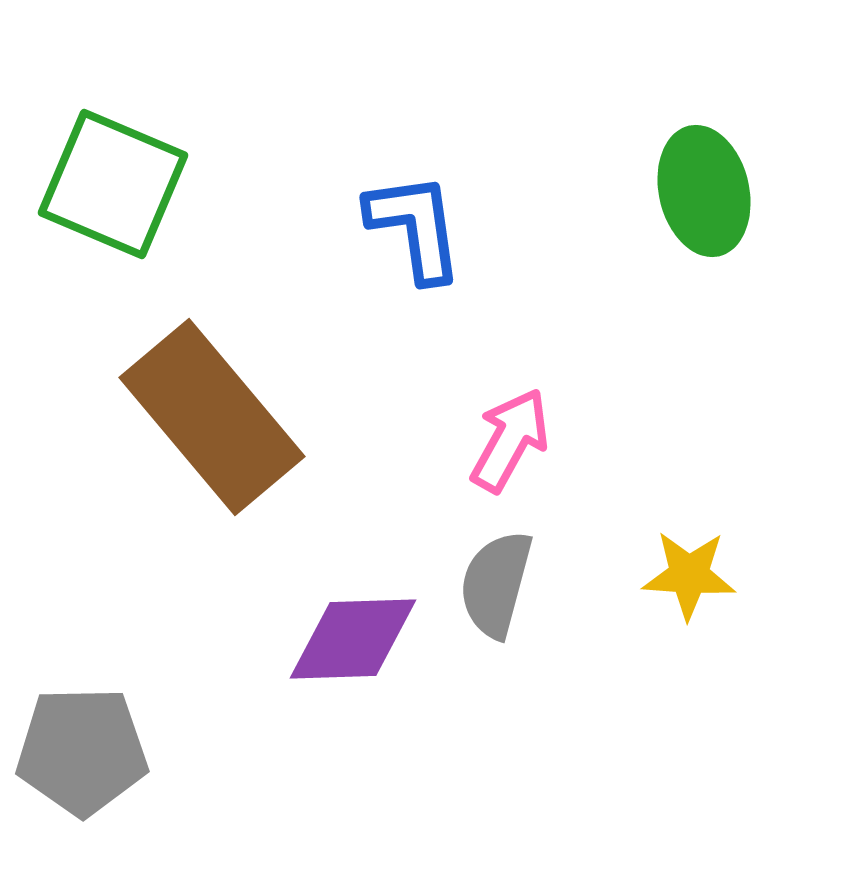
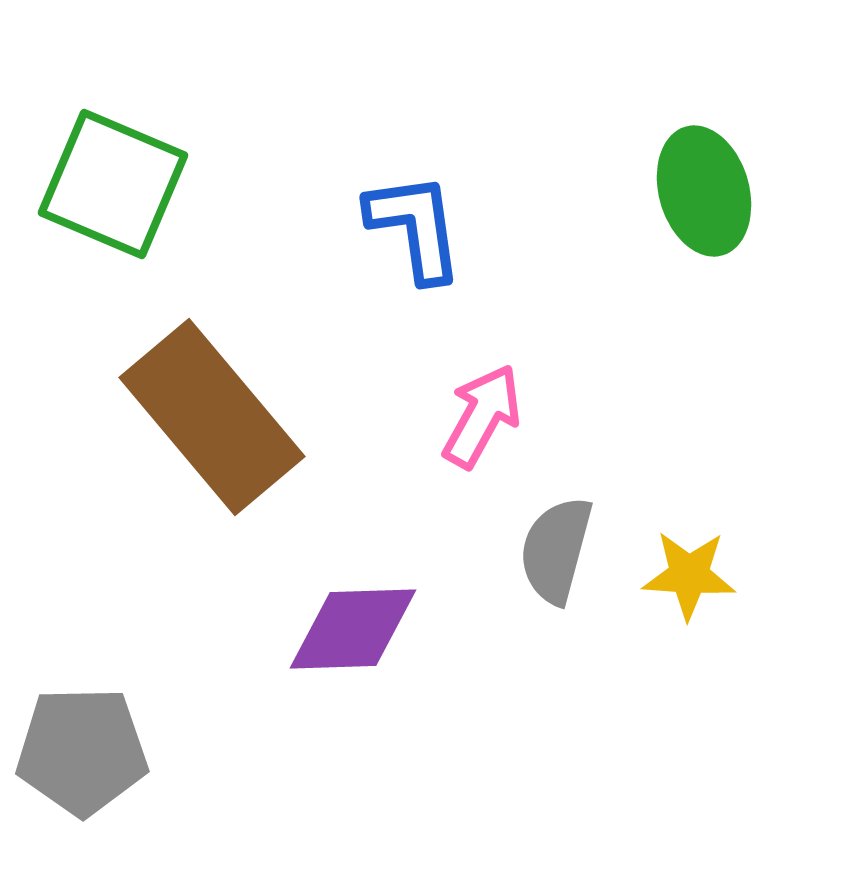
green ellipse: rotated 3 degrees counterclockwise
pink arrow: moved 28 px left, 24 px up
gray semicircle: moved 60 px right, 34 px up
purple diamond: moved 10 px up
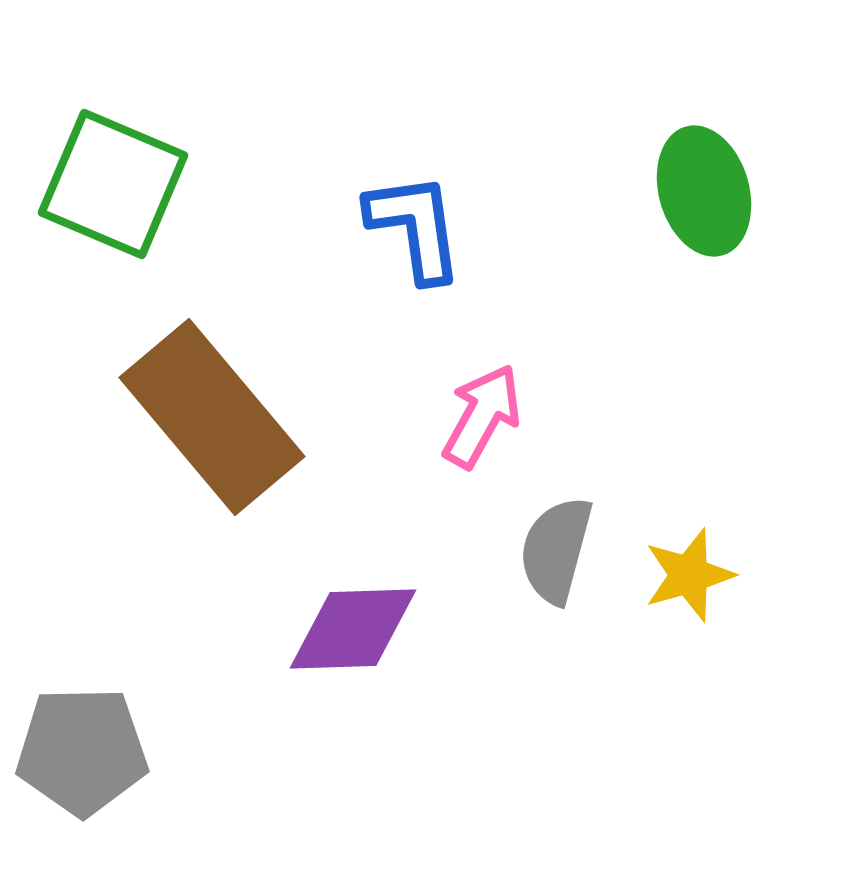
yellow star: rotated 20 degrees counterclockwise
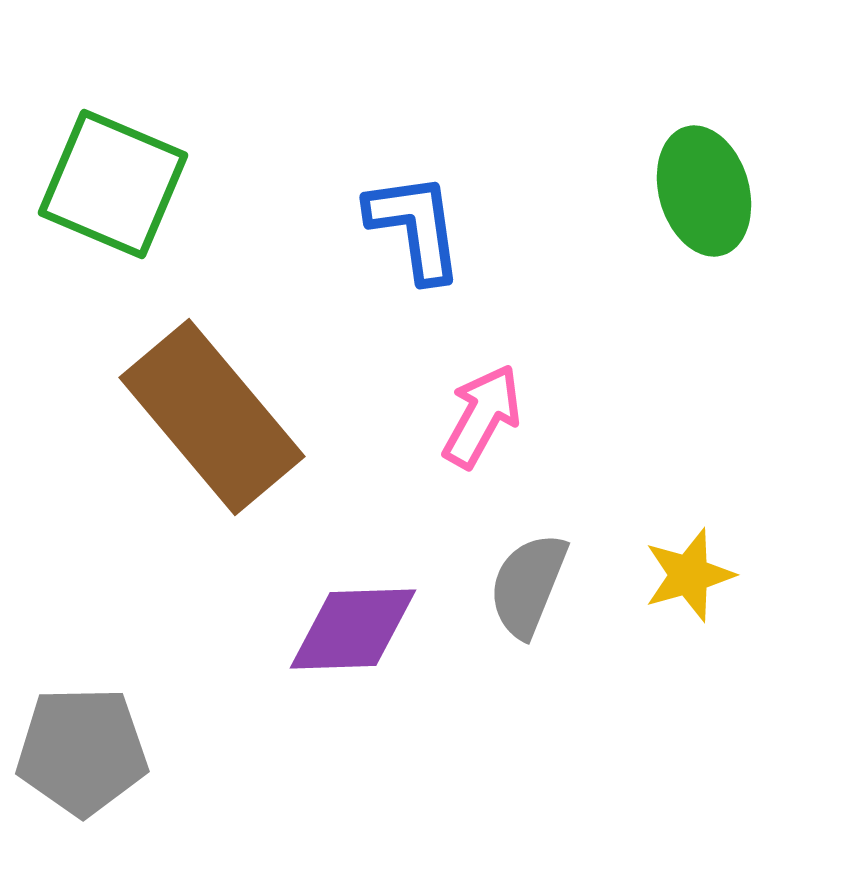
gray semicircle: moved 28 px left, 35 px down; rotated 7 degrees clockwise
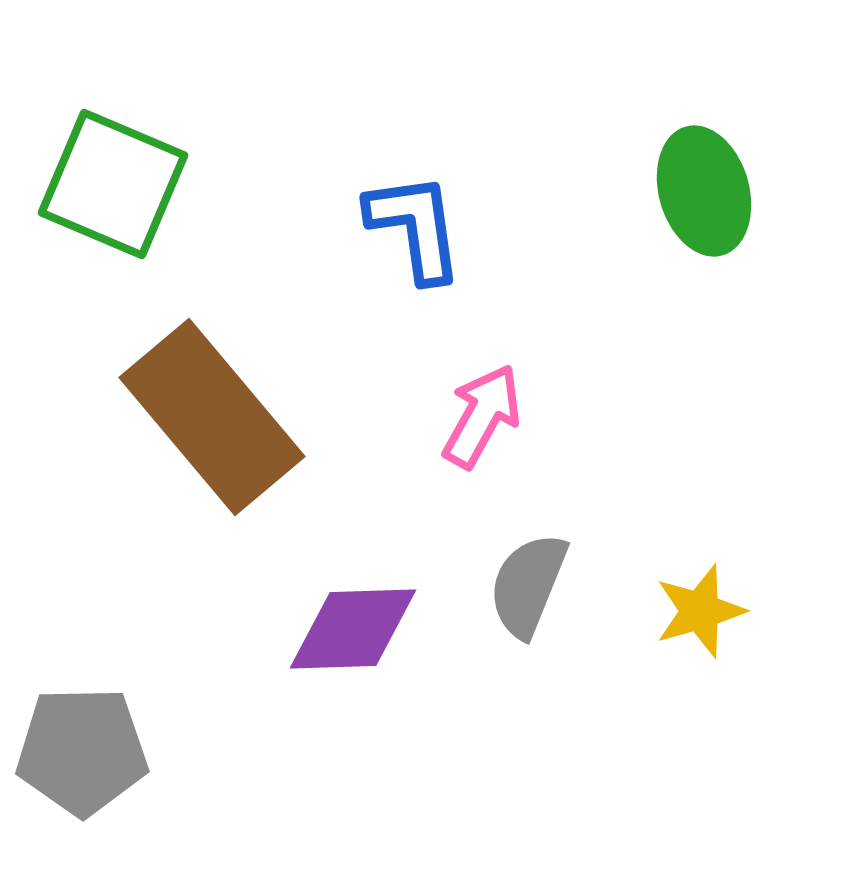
yellow star: moved 11 px right, 36 px down
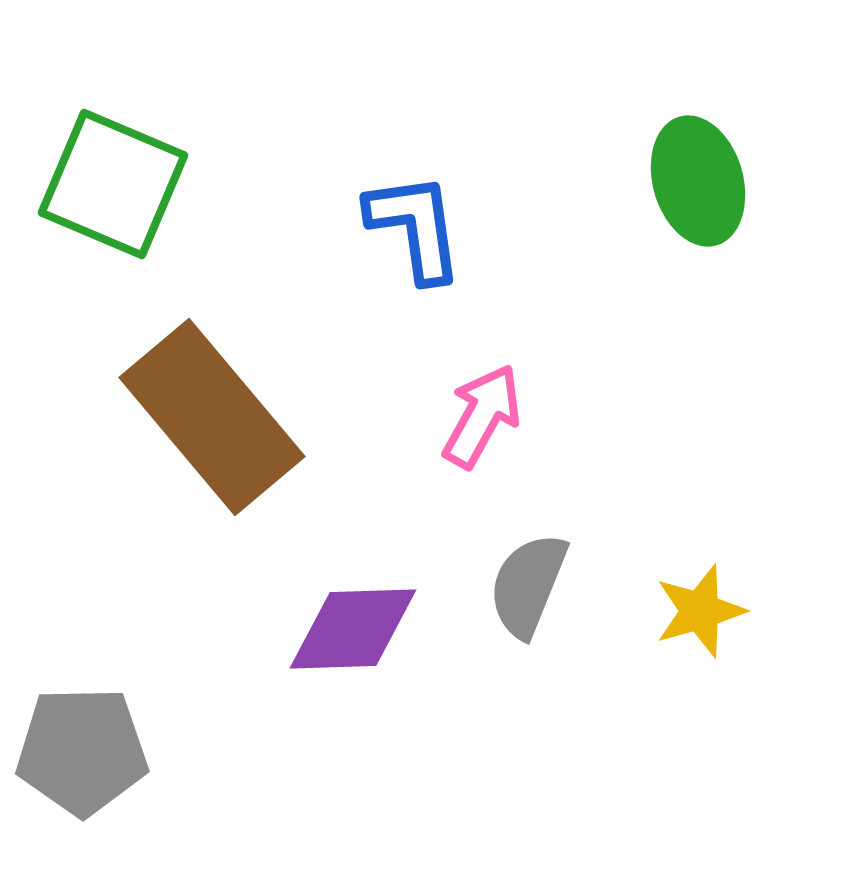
green ellipse: moved 6 px left, 10 px up
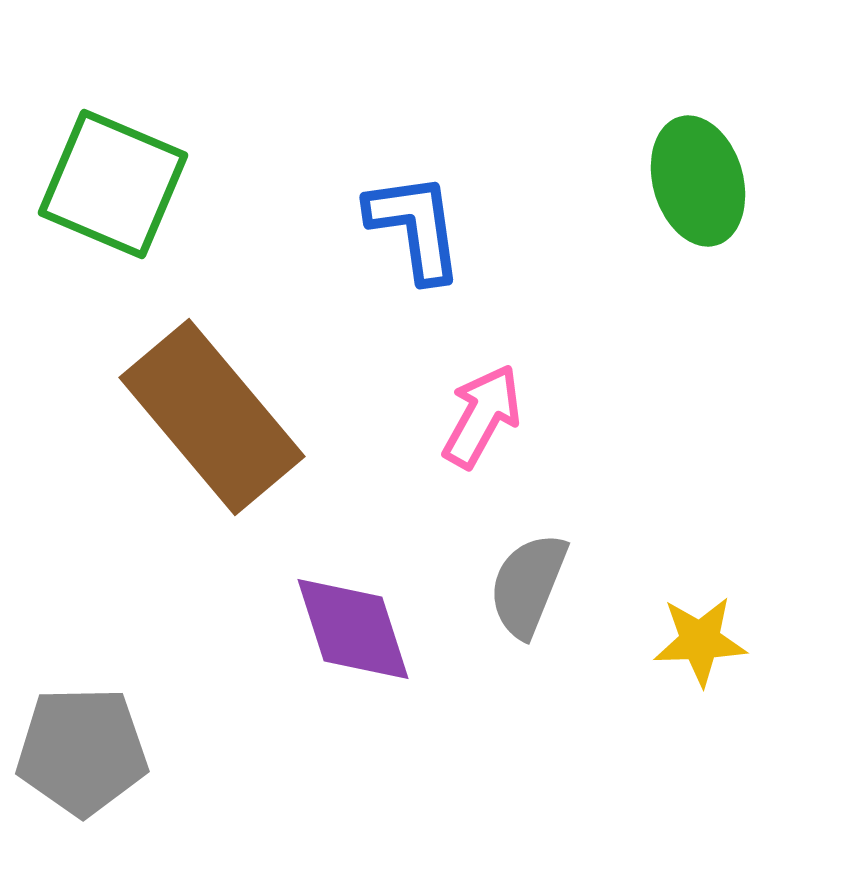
yellow star: moved 30 px down; rotated 14 degrees clockwise
purple diamond: rotated 74 degrees clockwise
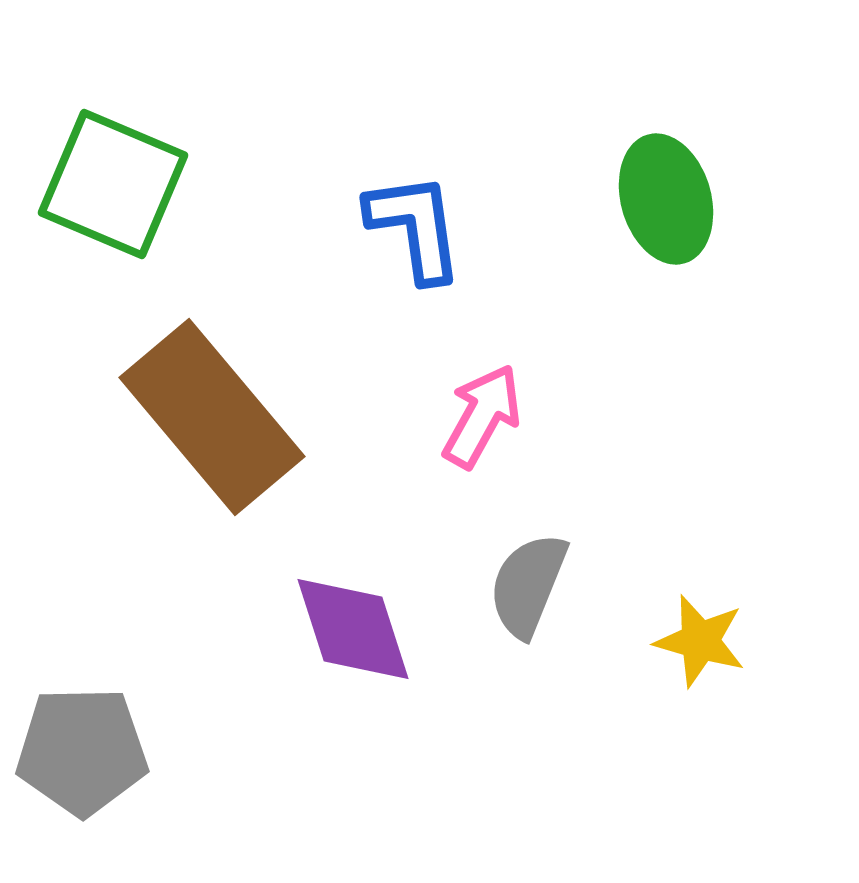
green ellipse: moved 32 px left, 18 px down
yellow star: rotated 18 degrees clockwise
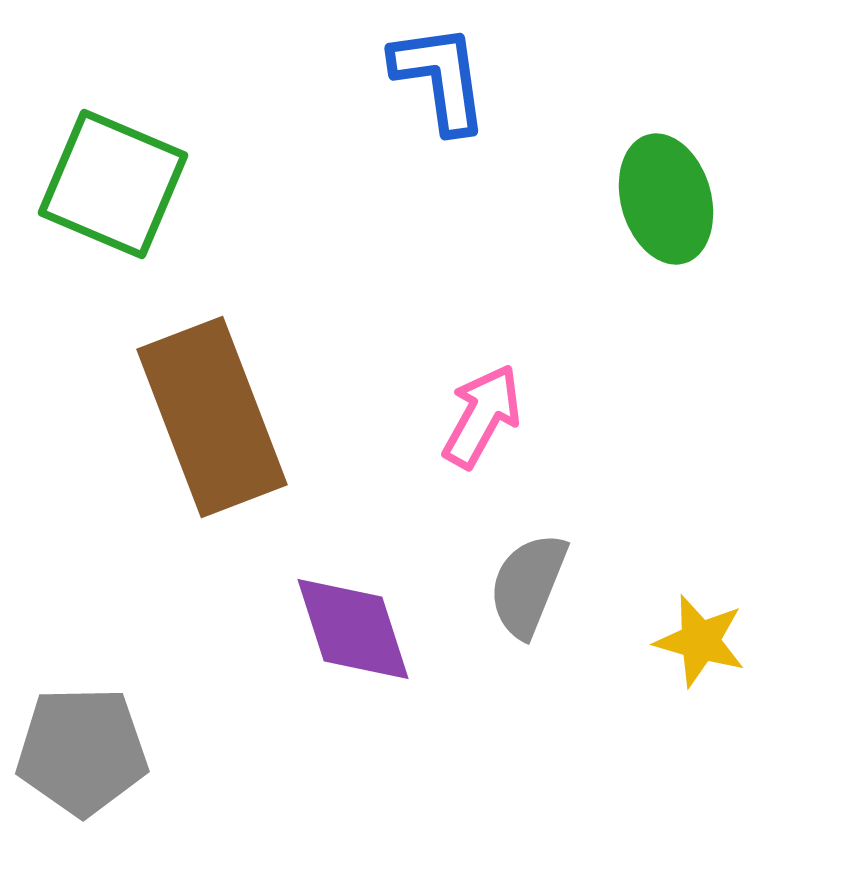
blue L-shape: moved 25 px right, 149 px up
brown rectangle: rotated 19 degrees clockwise
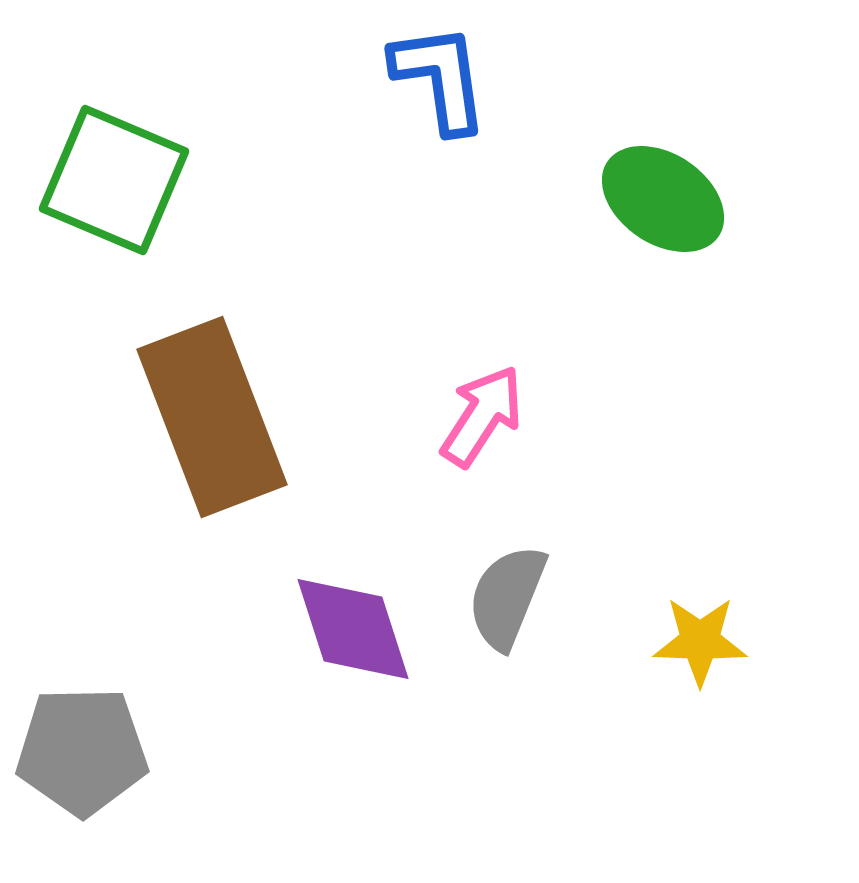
green square: moved 1 px right, 4 px up
green ellipse: moved 3 px left; rotated 40 degrees counterclockwise
pink arrow: rotated 4 degrees clockwise
gray semicircle: moved 21 px left, 12 px down
yellow star: rotated 14 degrees counterclockwise
